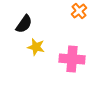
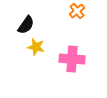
orange cross: moved 2 px left
black semicircle: moved 2 px right, 1 px down
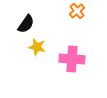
black semicircle: moved 1 px up
yellow star: moved 1 px right
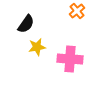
yellow star: rotated 24 degrees counterclockwise
pink cross: moved 2 px left
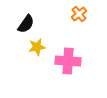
orange cross: moved 2 px right, 3 px down
pink cross: moved 2 px left, 2 px down
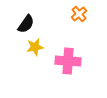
yellow star: moved 2 px left
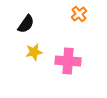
yellow star: moved 1 px left, 5 px down
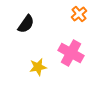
yellow star: moved 4 px right, 15 px down
pink cross: moved 3 px right, 8 px up; rotated 25 degrees clockwise
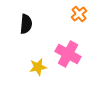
black semicircle: rotated 30 degrees counterclockwise
pink cross: moved 3 px left, 1 px down
